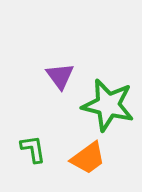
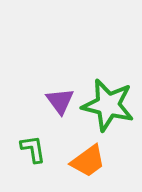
purple triangle: moved 25 px down
orange trapezoid: moved 3 px down
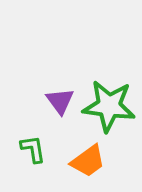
green star: moved 1 px right, 1 px down; rotated 6 degrees counterclockwise
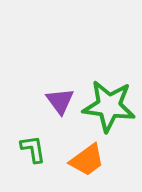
orange trapezoid: moved 1 px left, 1 px up
